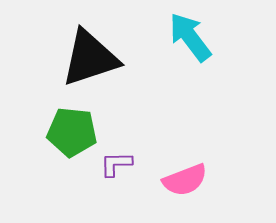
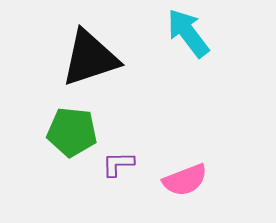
cyan arrow: moved 2 px left, 4 px up
purple L-shape: moved 2 px right
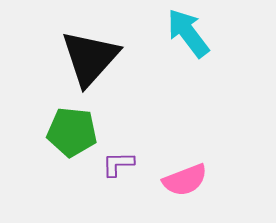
black triangle: rotated 30 degrees counterclockwise
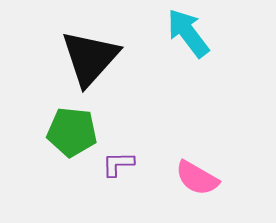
pink semicircle: moved 12 px right, 2 px up; rotated 51 degrees clockwise
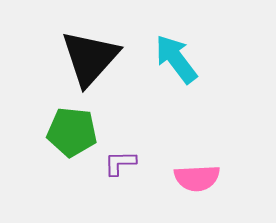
cyan arrow: moved 12 px left, 26 px down
purple L-shape: moved 2 px right, 1 px up
pink semicircle: rotated 33 degrees counterclockwise
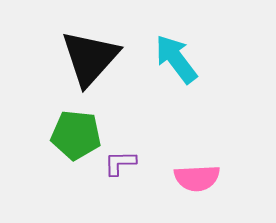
green pentagon: moved 4 px right, 3 px down
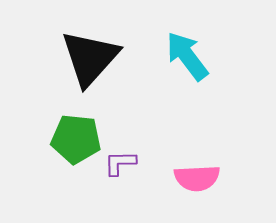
cyan arrow: moved 11 px right, 3 px up
green pentagon: moved 4 px down
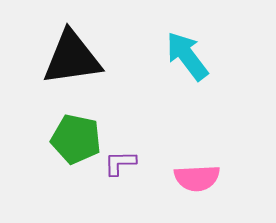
black triangle: moved 18 px left; rotated 40 degrees clockwise
green pentagon: rotated 6 degrees clockwise
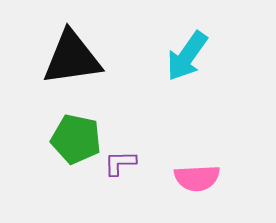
cyan arrow: rotated 108 degrees counterclockwise
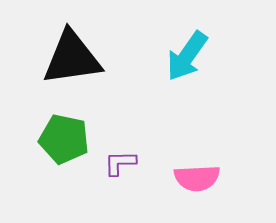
green pentagon: moved 12 px left
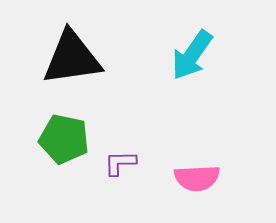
cyan arrow: moved 5 px right, 1 px up
